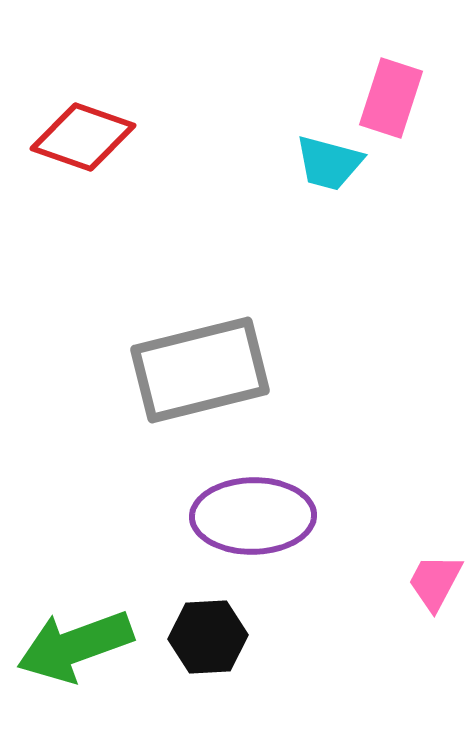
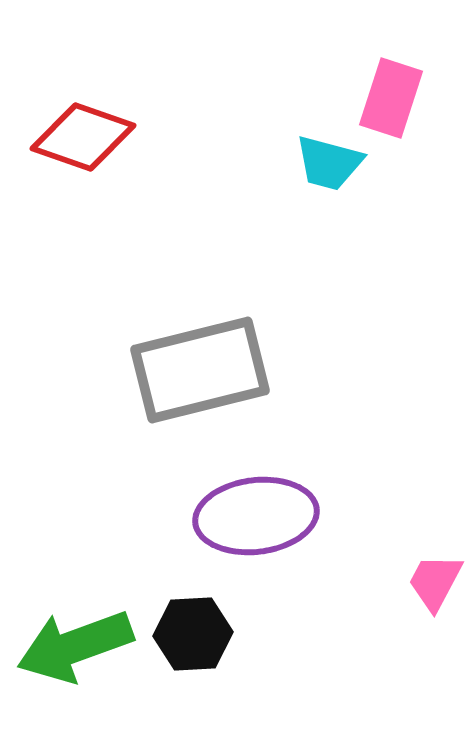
purple ellipse: moved 3 px right; rotated 6 degrees counterclockwise
black hexagon: moved 15 px left, 3 px up
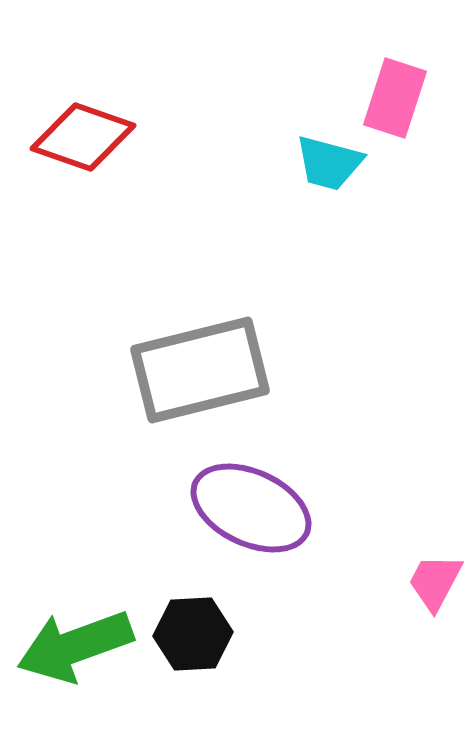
pink rectangle: moved 4 px right
purple ellipse: moved 5 px left, 8 px up; rotated 32 degrees clockwise
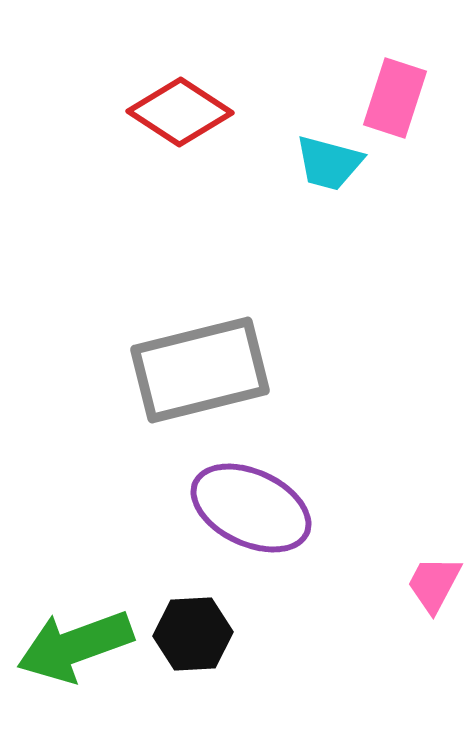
red diamond: moved 97 px right, 25 px up; rotated 14 degrees clockwise
pink trapezoid: moved 1 px left, 2 px down
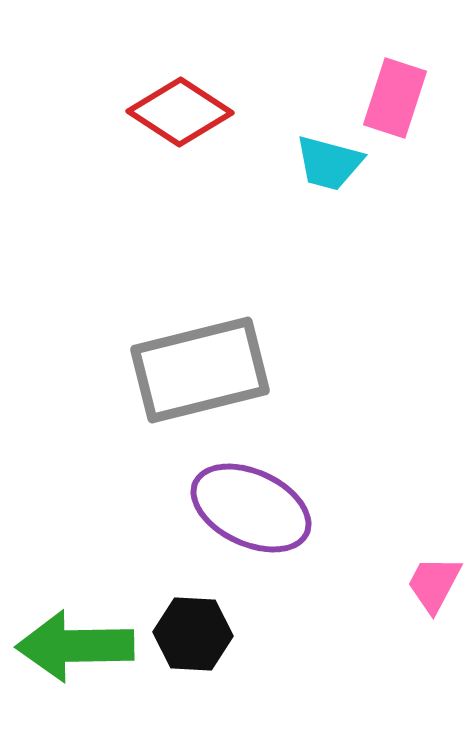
black hexagon: rotated 6 degrees clockwise
green arrow: rotated 19 degrees clockwise
